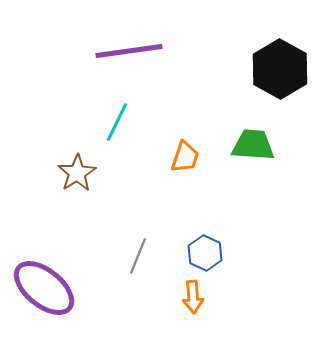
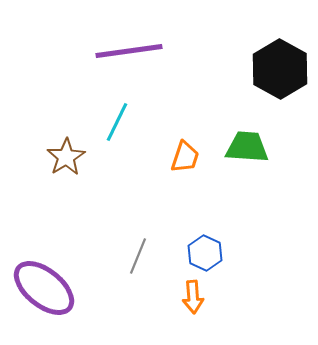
green trapezoid: moved 6 px left, 2 px down
brown star: moved 11 px left, 16 px up
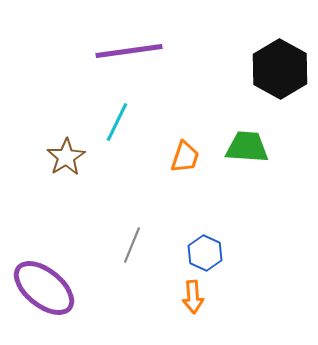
gray line: moved 6 px left, 11 px up
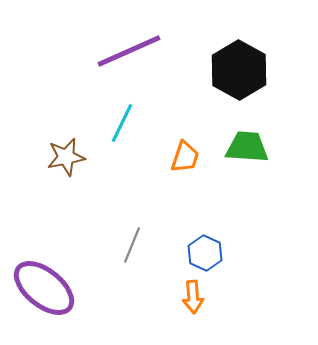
purple line: rotated 16 degrees counterclockwise
black hexagon: moved 41 px left, 1 px down
cyan line: moved 5 px right, 1 px down
brown star: rotated 21 degrees clockwise
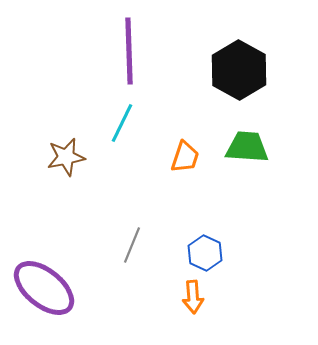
purple line: rotated 68 degrees counterclockwise
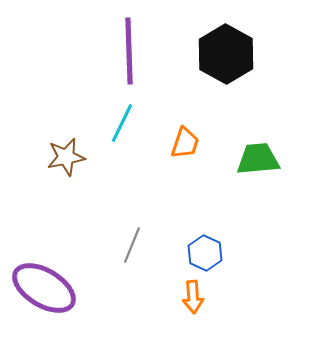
black hexagon: moved 13 px left, 16 px up
green trapezoid: moved 11 px right, 12 px down; rotated 9 degrees counterclockwise
orange trapezoid: moved 14 px up
purple ellipse: rotated 8 degrees counterclockwise
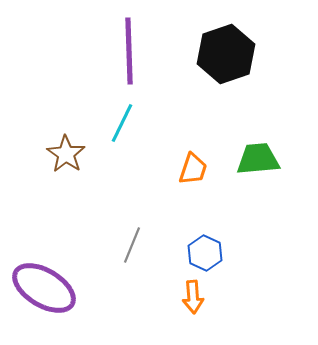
black hexagon: rotated 12 degrees clockwise
orange trapezoid: moved 8 px right, 26 px down
brown star: moved 3 px up; rotated 27 degrees counterclockwise
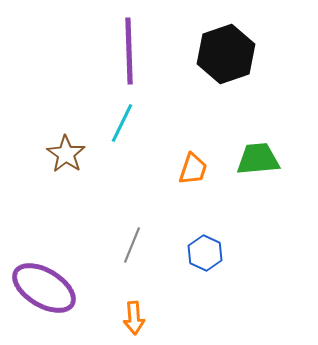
orange arrow: moved 59 px left, 21 px down
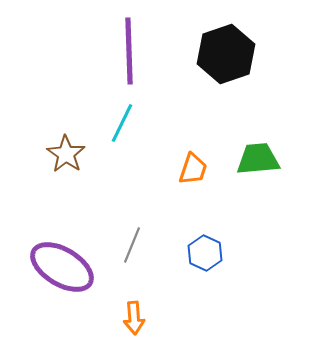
purple ellipse: moved 18 px right, 21 px up
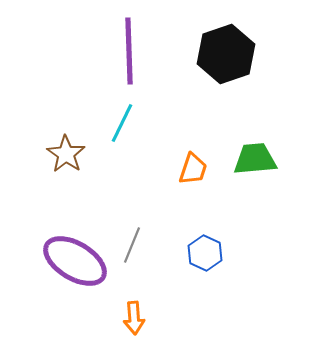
green trapezoid: moved 3 px left
purple ellipse: moved 13 px right, 6 px up
